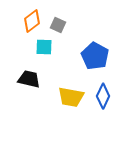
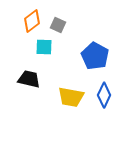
blue diamond: moved 1 px right, 1 px up
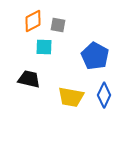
orange diamond: moved 1 px right; rotated 10 degrees clockwise
gray square: rotated 14 degrees counterclockwise
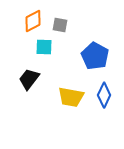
gray square: moved 2 px right
black trapezoid: rotated 65 degrees counterclockwise
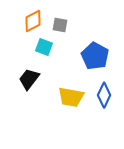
cyan square: rotated 18 degrees clockwise
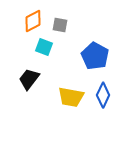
blue diamond: moved 1 px left
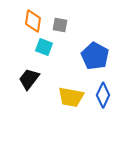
orange diamond: rotated 55 degrees counterclockwise
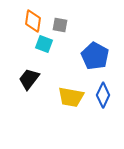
cyan square: moved 3 px up
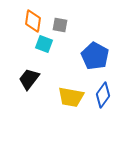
blue diamond: rotated 10 degrees clockwise
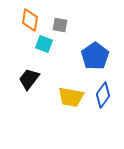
orange diamond: moved 3 px left, 1 px up
blue pentagon: rotated 8 degrees clockwise
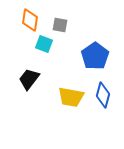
blue diamond: rotated 20 degrees counterclockwise
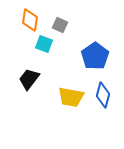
gray square: rotated 14 degrees clockwise
